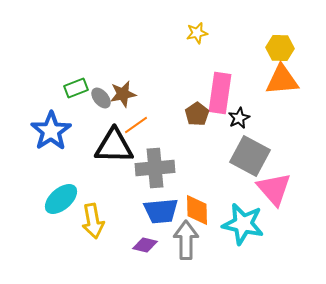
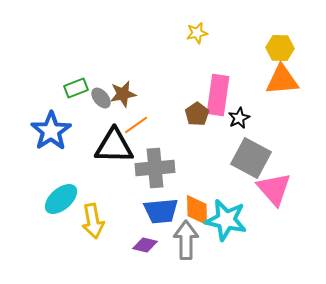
pink rectangle: moved 2 px left, 2 px down
gray square: moved 1 px right, 2 px down
cyan star: moved 17 px left, 4 px up
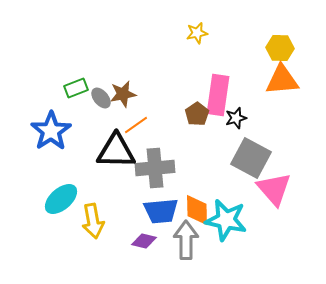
black star: moved 3 px left; rotated 10 degrees clockwise
black triangle: moved 2 px right, 5 px down
purple diamond: moved 1 px left, 4 px up
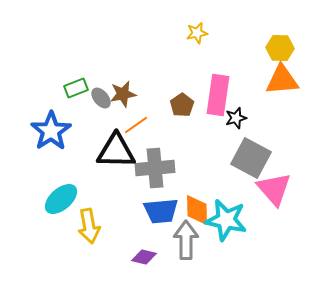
brown pentagon: moved 15 px left, 9 px up
yellow arrow: moved 4 px left, 5 px down
purple diamond: moved 16 px down
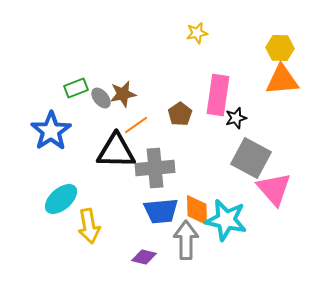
brown pentagon: moved 2 px left, 9 px down
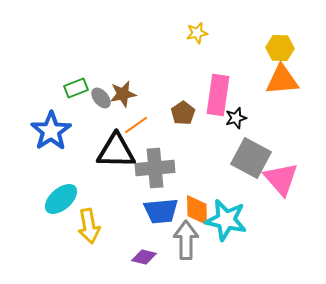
brown pentagon: moved 3 px right, 1 px up
pink triangle: moved 7 px right, 10 px up
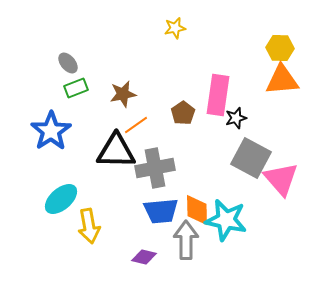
yellow star: moved 22 px left, 5 px up
gray ellipse: moved 33 px left, 35 px up
gray cross: rotated 6 degrees counterclockwise
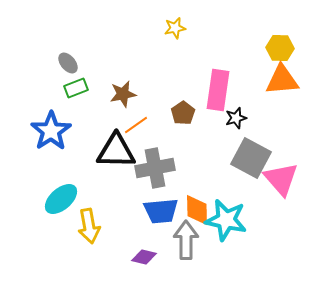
pink rectangle: moved 5 px up
